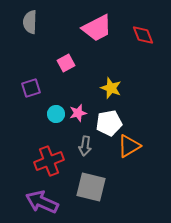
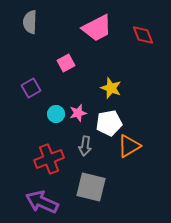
purple square: rotated 12 degrees counterclockwise
red cross: moved 2 px up
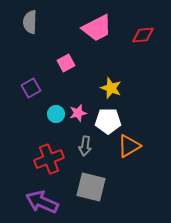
red diamond: rotated 75 degrees counterclockwise
white pentagon: moved 1 px left, 2 px up; rotated 10 degrees clockwise
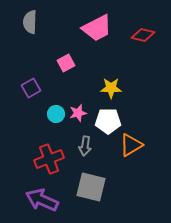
red diamond: rotated 20 degrees clockwise
yellow star: rotated 20 degrees counterclockwise
orange triangle: moved 2 px right, 1 px up
purple arrow: moved 2 px up
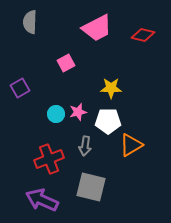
purple square: moved 11 px left
pink star: moved 1 px up
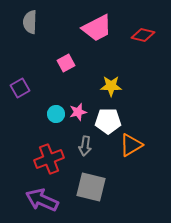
yellow star: moved 2 px up
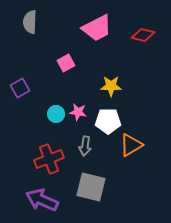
pink star: rotated 24 degrees clockwise
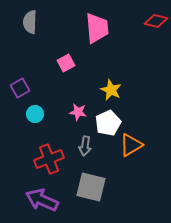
pink trapezoid: rotated 68 degrees counterclockwise
red diamond: moved 13 px right, 14 px up
yellow star: moved 4 px down; rotated 25 degrees clockwise
cyan circle: moved 21 px left
white pentagon: moved 2 px down; rotated 25 degrees counterclockwise
